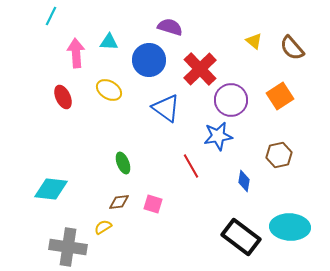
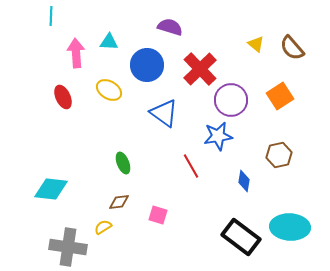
cyan line: rotated 24 degrees counterclockwise
yellow triangle: moved 2 px right, 3 px down
blue circle: moved 2 px left, 5 px down
blue triangle: moved 2 px left, 5 px down
pink square: moved 5 px right, 11 px down
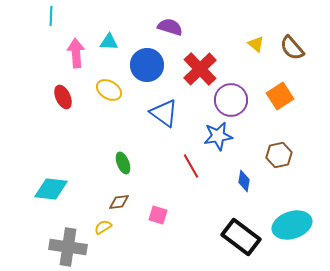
cyan ellipse: moved 2 px right, 2 px up; rotated 21 degrees counterclockwise
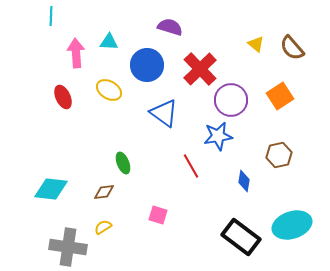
brown diamond: moved 15 px left, 10 px up
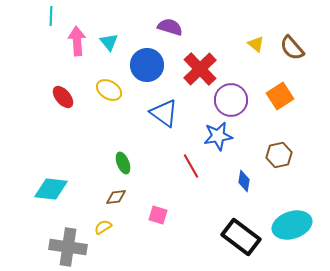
cyan triangle: rotated 48 degrees clockwise
pink arrow: moved 1 px right, 12 px up
red ellipse: rotated 15 degrees counterclockwise
brown diamond: moved 12 px right, 5 px down
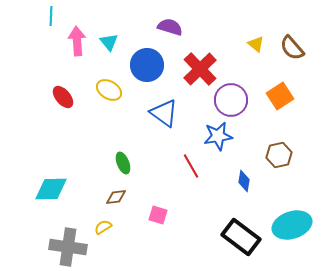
cyan diamond: rotated 8 degrees counterclockwise
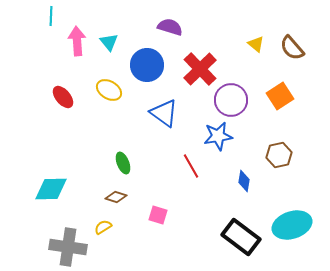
brown diamond: rotated 25 degrees clockwise
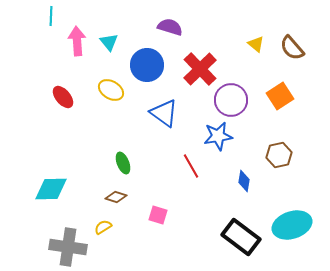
yellow ellipse: moved 2 px right
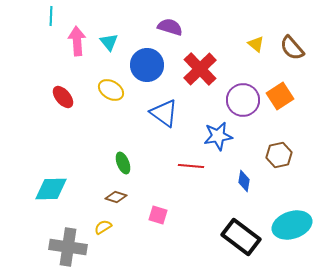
purple circle: moved 12 px right
red line: rotated 55 degrees counterclockwise
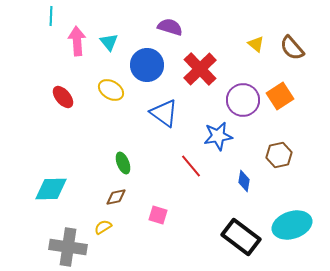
red line: rotated 45 degrees clockwise
brown diamond: rotated 30 degrees counterclockwise
